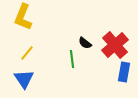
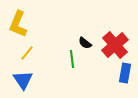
yellow L-shape: moved 5 px left, 7 px down
blue rectangle: moved 1 px right, 1 px down
blue triangle: moved 1 px left, 1 px down
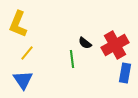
red cross: rotated 12 degrees clockwise
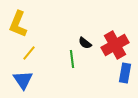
yellow line: moved 2 px right
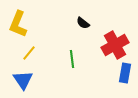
black semicircle: moved 2 px left, 20 px up
